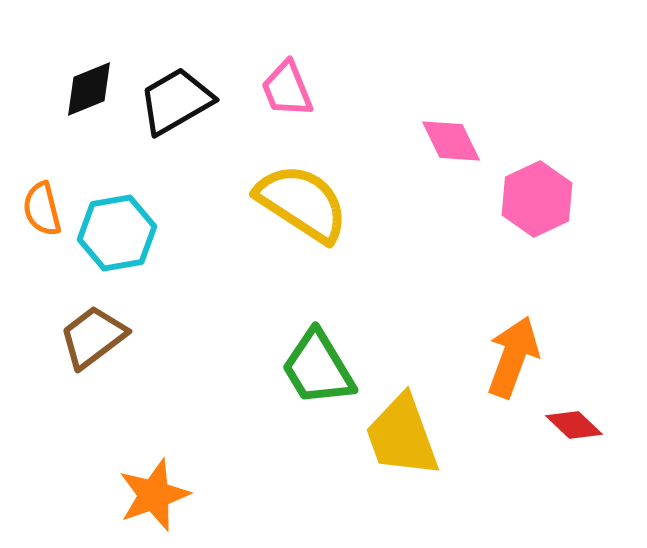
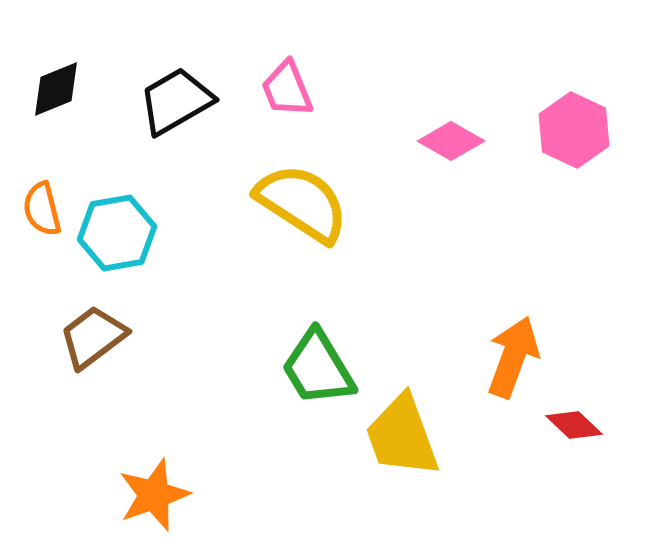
black diamond: moved 33 px left
pink diamond: rotated 34 degrees counterclockwise
pink hexagon: moved 37 px right, 69 px up; rotated 10 degrees counterclockwise
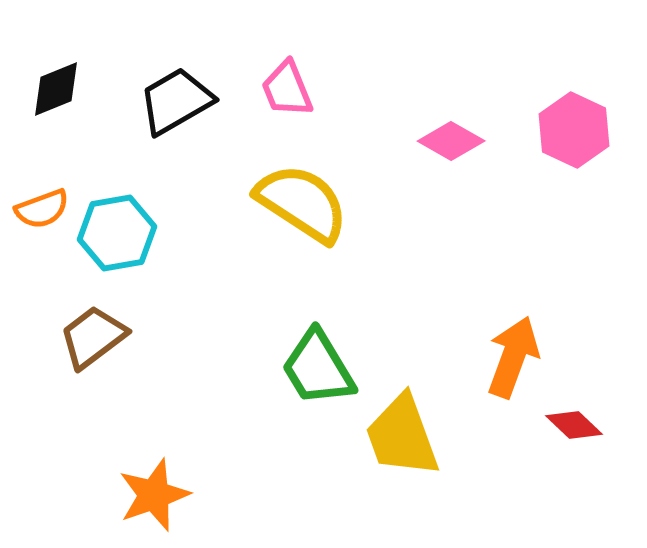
orange semicircle: rotated 96 degrees counterclockwise
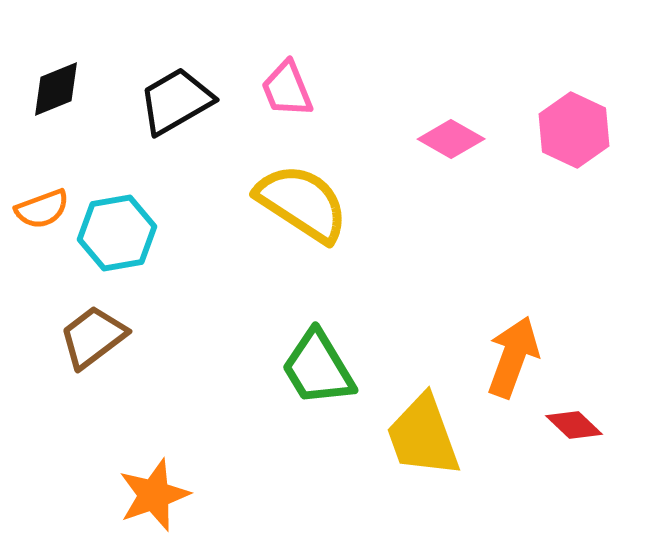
pink diamond: moved 2 px up
yellow trapezoid: moved 21 px right
